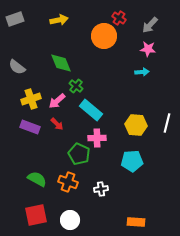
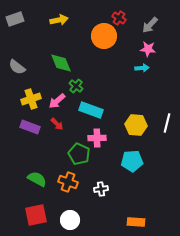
cyan arrow: moved 4 px up
cyan rectangle: rotated 20 degrees counterclockwise
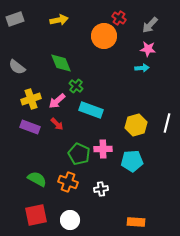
yellow hexagon: rotated 20 degrees counterclockwise
pink cross: moved 6 px right, 11 px down
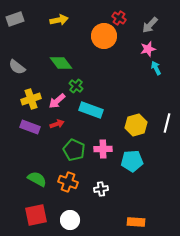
pink star: rotated 21 degrees counterclockwise
green diamond: rotated 15 degrees counterclockwise
cyan arrow: moved 14 px right; rotated 112 degrees counterclockwise
red arrow: rotated 64 degrees counterclockwise
green pentagon: moved 5 px left, 4 px up
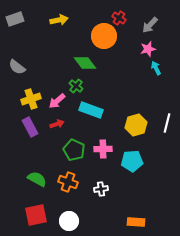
green diamond: moved 24 px right
purple rectangle: rotated 42 degrees clockwise
white circle: moved 1 px left, 1 px down
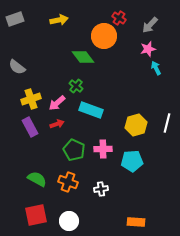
green diamond: moved 2 px left, 6 px up
pink arrow: moved 2 px down
